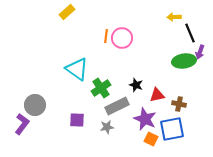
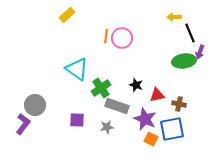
yellow rectangle: moved 3 px down
gray rectangle: rotated 45 degrees clockwise
purple L-shape: moved 1 px right
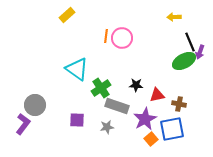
black line: moved 9 px down
green ellipse: rotated 20 degrees counterclockwise
black star: rotated 16 degrees counterclockwise
purple star: rotated 20 degrees clockwise
orange square: rotated 24 degrees clockwise
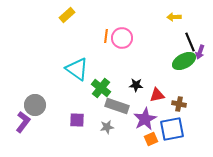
green cross: rotated 18 degrees counterclockwise
purple L-shape: moved 2 px up
orange square: rotated 16 degrees clockwise
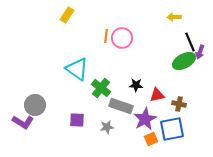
yellow rectangle: rotated 14 degrees counterclockwise
gray rectangle: moved 4 px right
purple L-shape: rotated 85 degrees clockwise
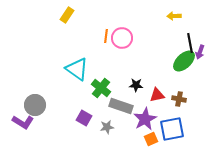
yellow arrow: moved 1 px up
black line: moved 1 px down; rotated 12 degrees clockwise
green ellipse: rotated 15 degrees counterclockwise
brown cross: moved 5 px up
purple square: moved 7 px right, 2 px up; rotated 28 degrees clockwise
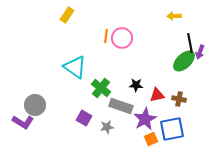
cyan triangle: moved 2 px left, 2 px up
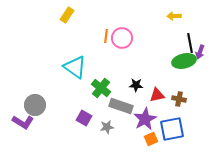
green ellipse: rotated 30 degrees clockwise
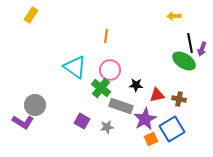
yellow rectangle: moved 36 px left
pink circle: moved 12 px left, 32 px down
purple arrow: moved 2 px right, 3 px up
green ellipse: rotated 45 degrees clockwise
purple square: moved 2 px left, 3 px down
blue square: rotated 20 degrees counterclockwise
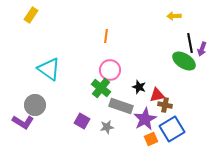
cyan triangle: moved 26 px left, 2 px down
black star: moved 3 px right, 2 px down; rotated 16 degrees clockwise
brown cross: moved 14 px left, 6 px down
